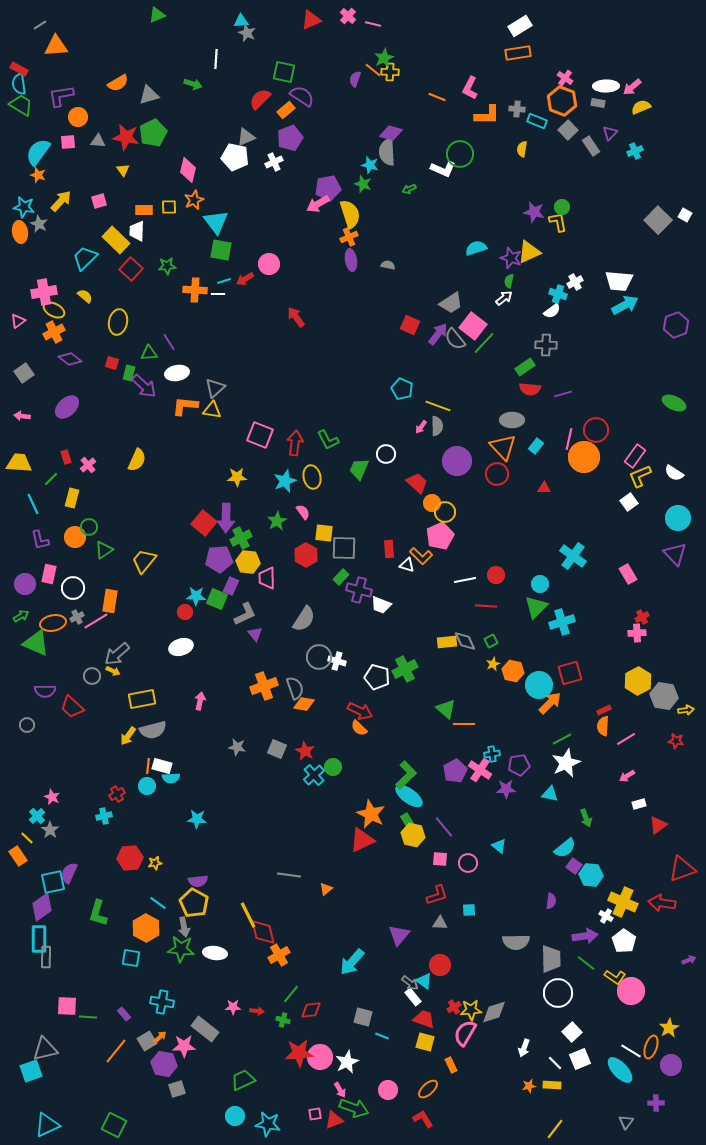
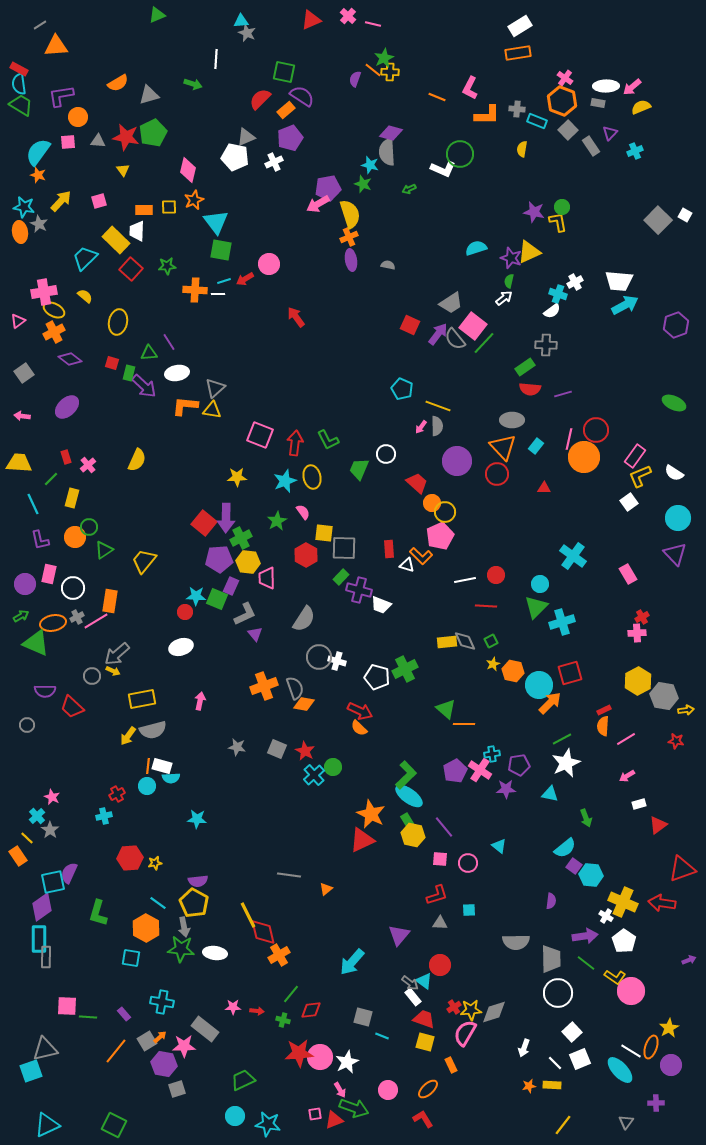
yellow line at (555, 1129): moved 8 px right, 4 px up
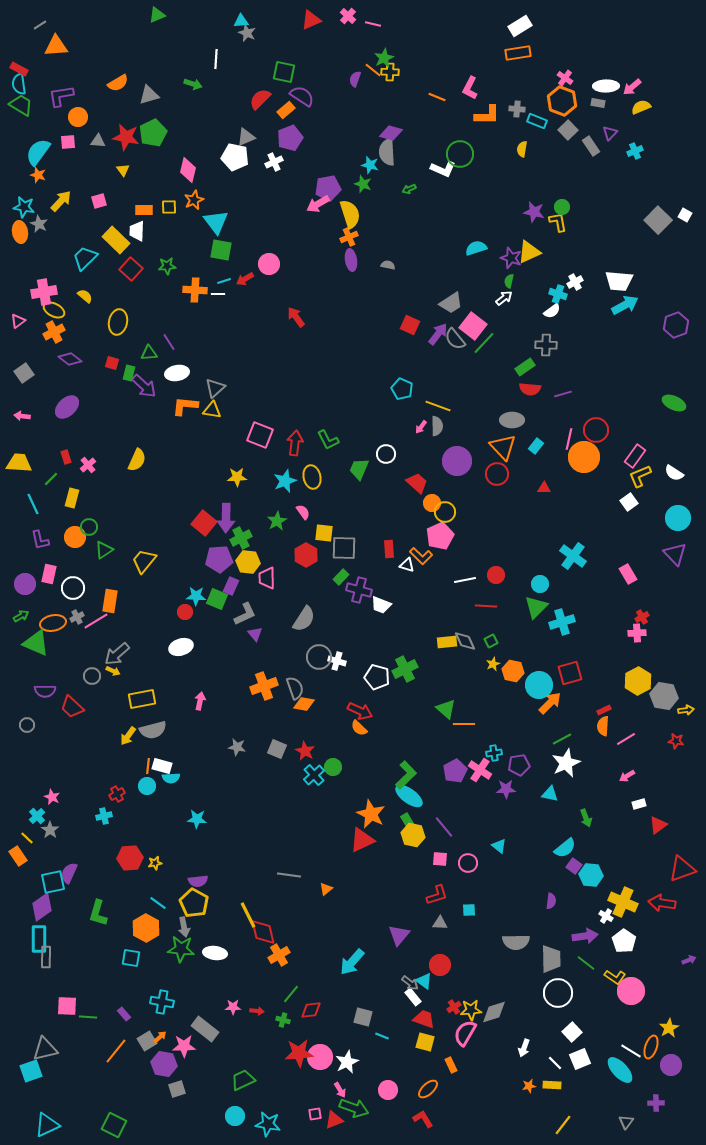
cyan cross at (492, 754): moved 2 px right, 1 px up
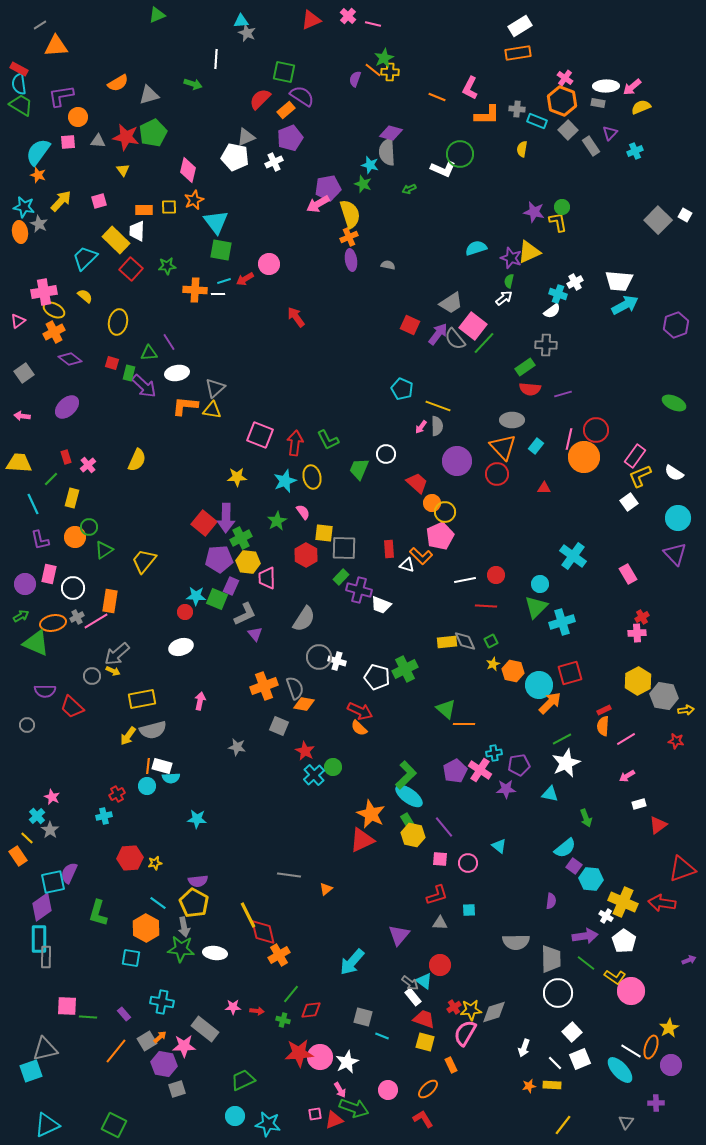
gray square at (277, 749): moved 2 px right, 23 px up
cyan hexagon at (591, 875): moved 4 px down
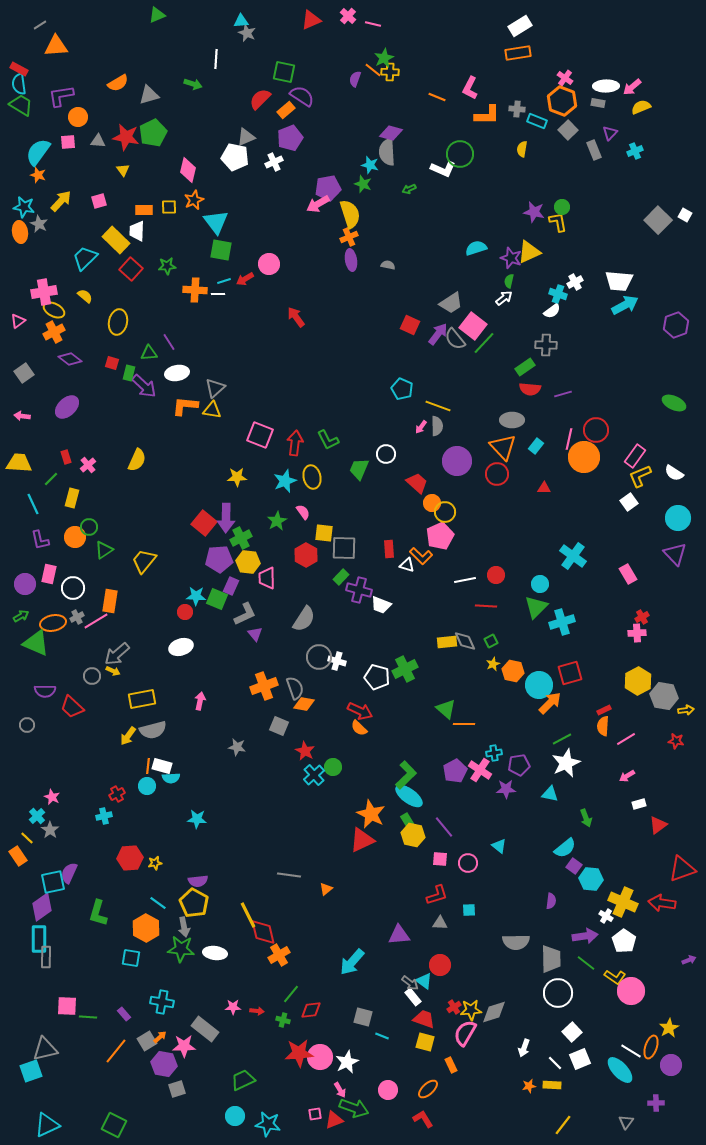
gray rectangle at (591, 146): moved 3 px right, 4 px down; rotated 12 degrees clockwise
purple triangle at (399, 935): rotated 45 degrees clockwise
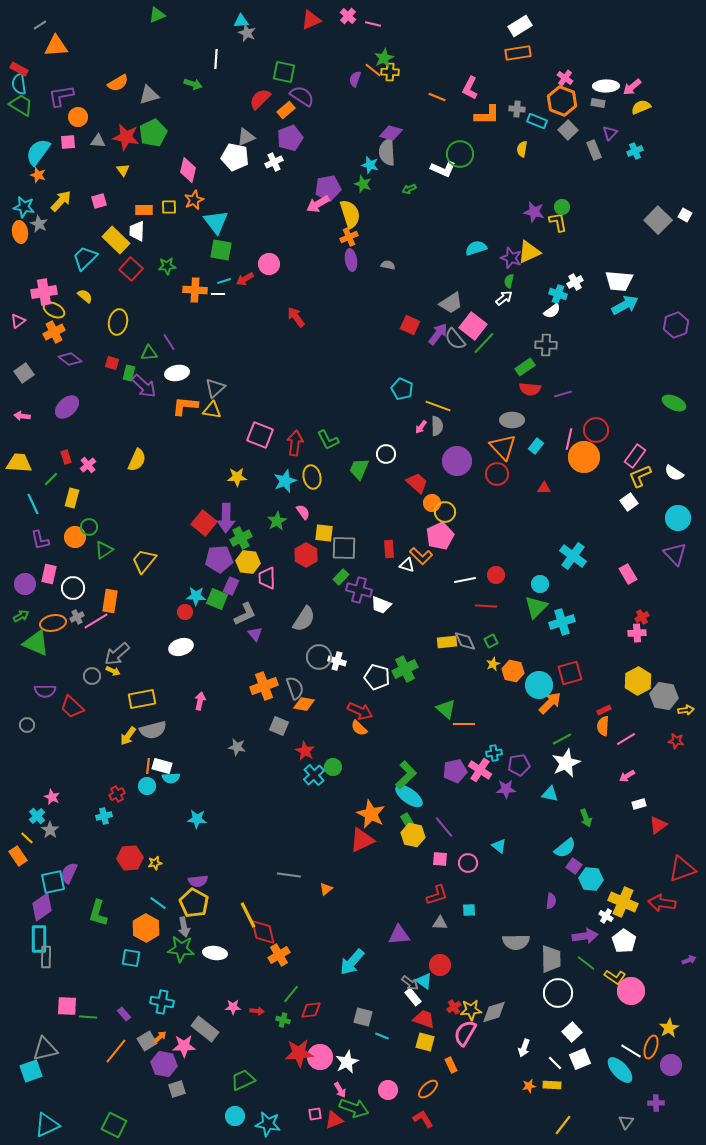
purple pentagon at (455, 771): rotated 15 degrees clockwise
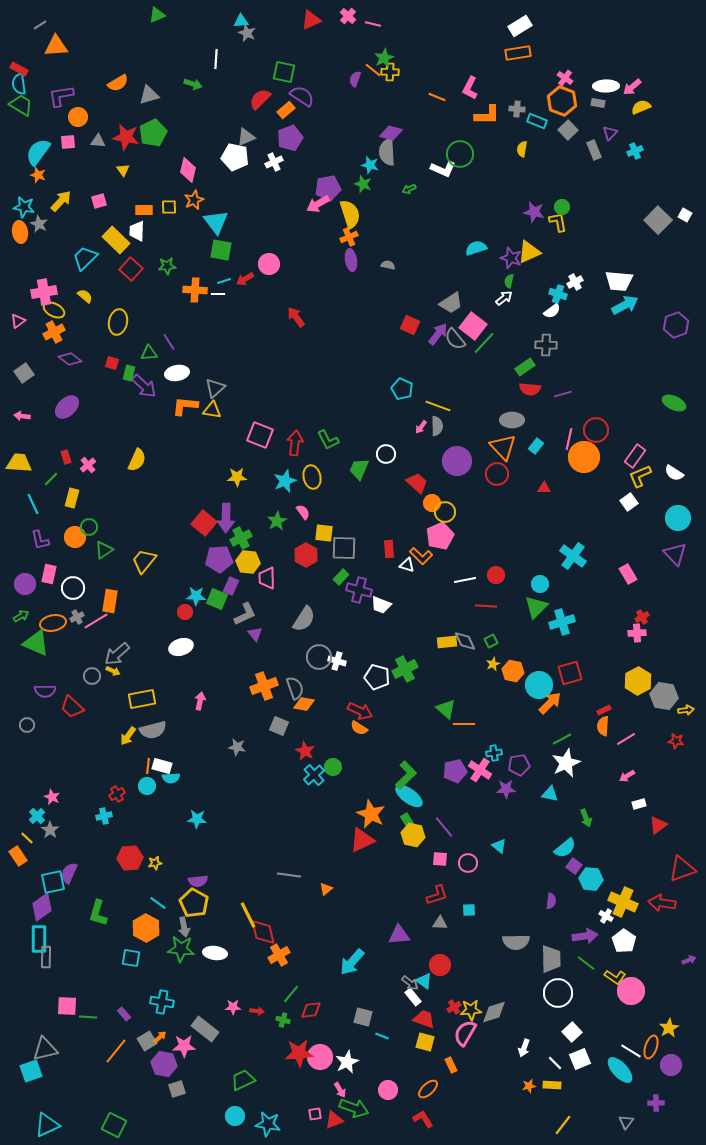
orange semicircle at (359, 728): rotated 12 degrees counterclockwise
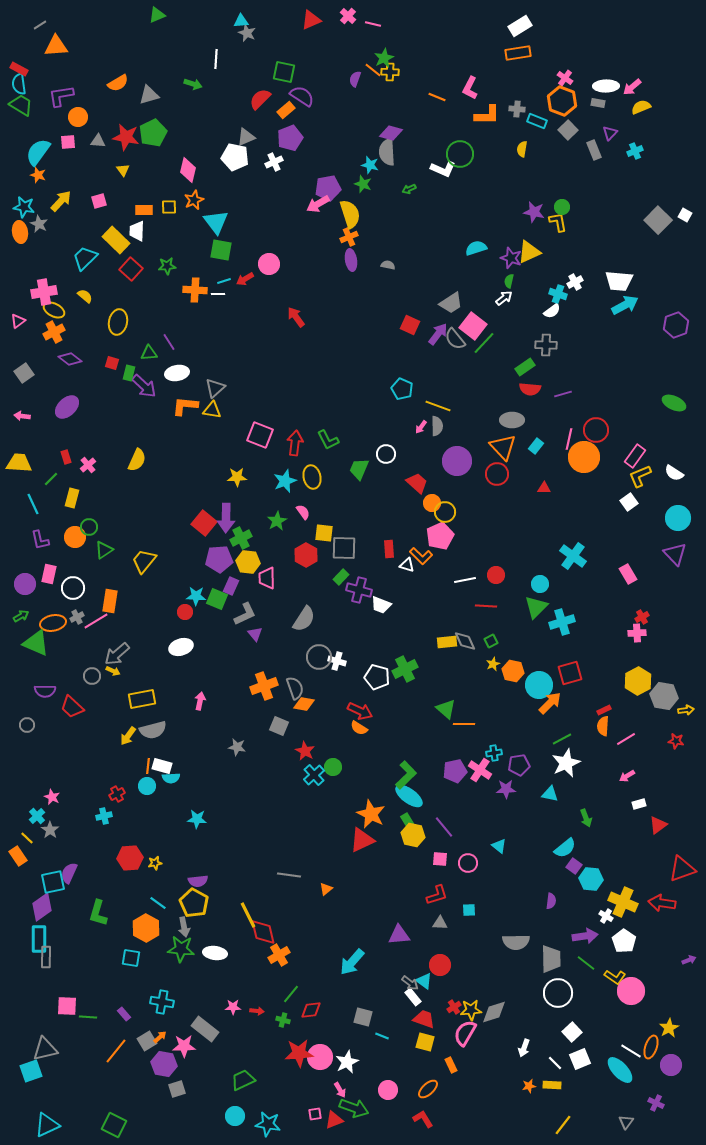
purple cross at (656, 1103): rotated 28 degrees clockwise
